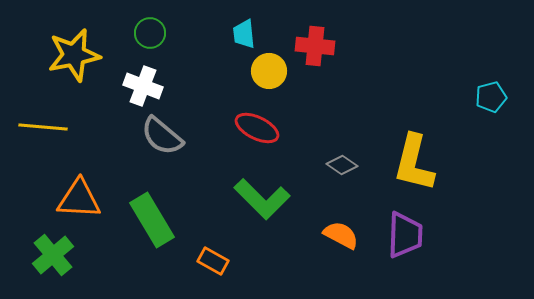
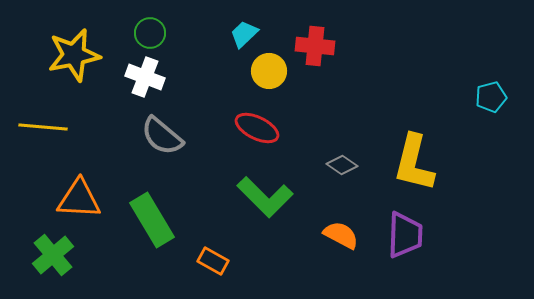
cyan trapezoid: rotated 52 degrees clockwise
white cross: moved 2 px right, 9 px up
green L-shape: moved 3 px right, 2 px up
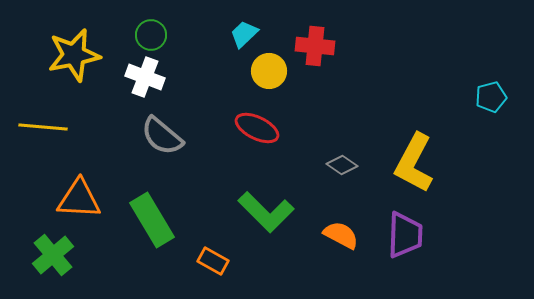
green circle: moved 1 px right, 2 px down
yellow L-shape: rotated 14 degrees clockwise
green L-shape: moved 1 px right, 15 px down
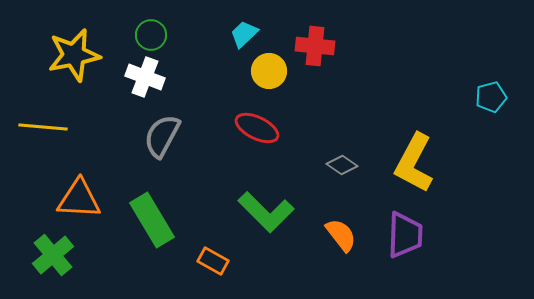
gray semicircle: rotated 78 degrees clockwise
orange semicircle: rotated 24 degrees clockwise
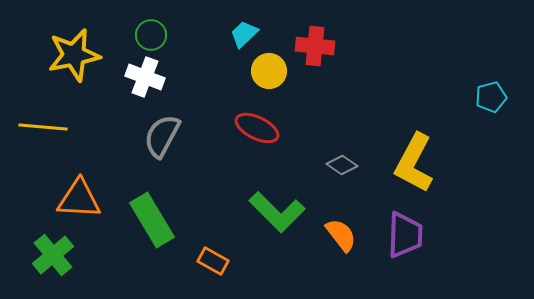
green L-shape: moved 11 px right
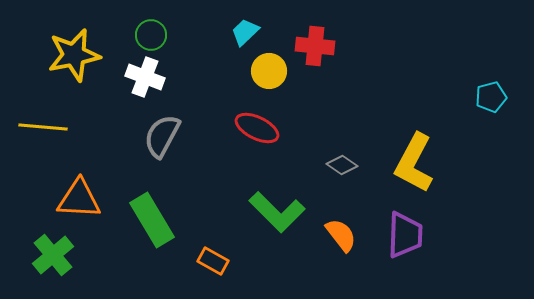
cyan trapezoid: moved 1 px right, 2 px up
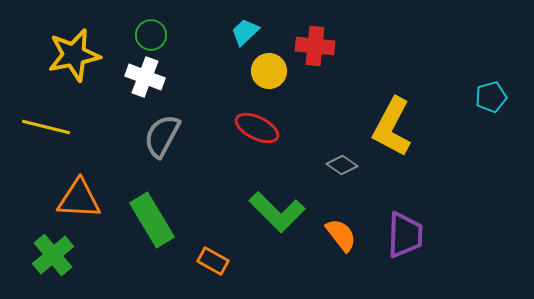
yellow line: moved 3 px right; rotated 9 degrees clockwise
yellow L-shape: moved 22 px left, 36 px up
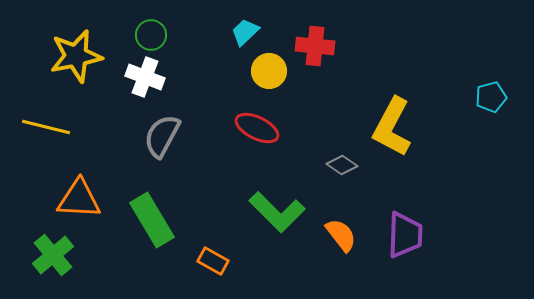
yellow star: moved 2 px right, 1 px down
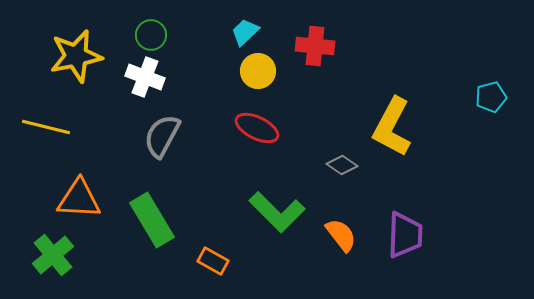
yellow circle: moved 11 px left
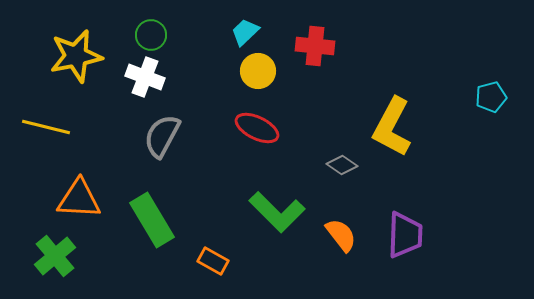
green cross: moved 2 px right, 1 px down
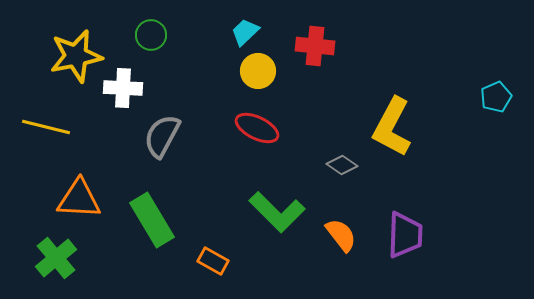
white cross: moved 22 px left, 11 px down; rotated 18 degrees counterclockwise
cyan pentagon: moved 5 px right; rotated 8 degrees counterclockwise
green cross: moved 1 px right, 2 px down
